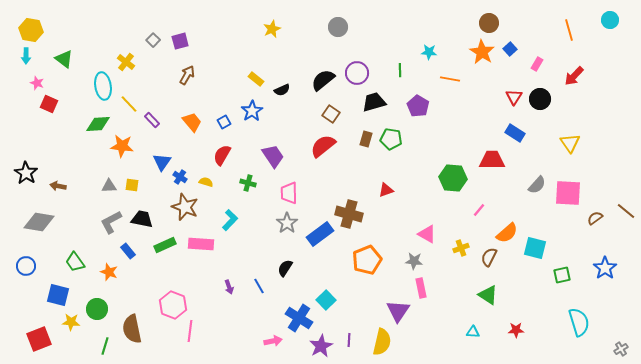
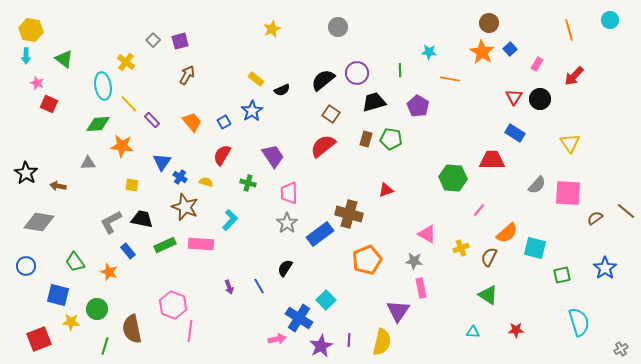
gray triangle at (109, 186): moved 21 px left, 23 px up
pink arrow at (273, 341): moved 4 px right, 2 px up
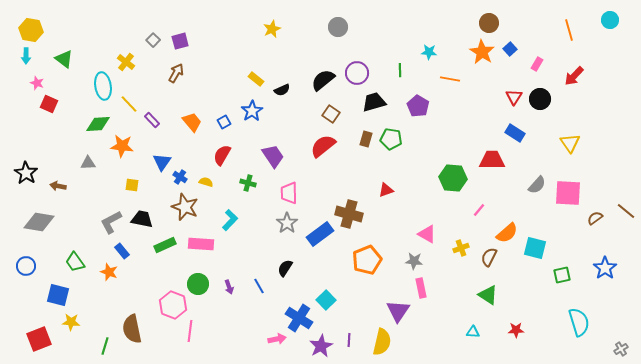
brown arrow at (187, 75): moved 11 px left, 2 px up
blue rectangle at (128, 251): moved 6 px left
green circle at (97, 309): moved 101 px right, 25 px up
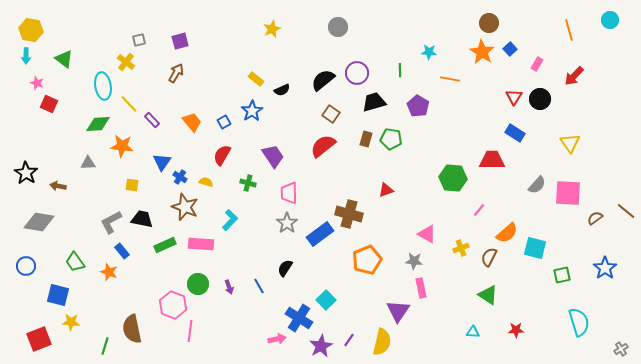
gray square at (153, 40): moved 14 px left; rotated 32 degrees clockwise
purple line at (349, 340): rotated 32 degrees clockwise
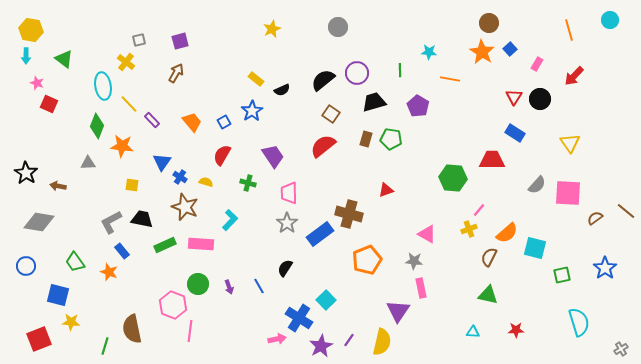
green diamond at (98, 124): moved 1 px left, 2 px down; rotated 65 degrees counterclockwise
yellow cross at (461, 248): moved 8 px right, 19 px up
green triangle at (488, 295): rotated 20 degrees counterclockwise
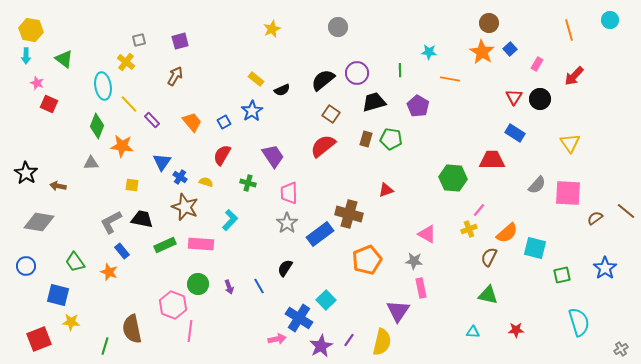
brown arrow at (176, 73): moved 1 px left, 3 px down
gray triangle at (88, 163): moved 3 px right
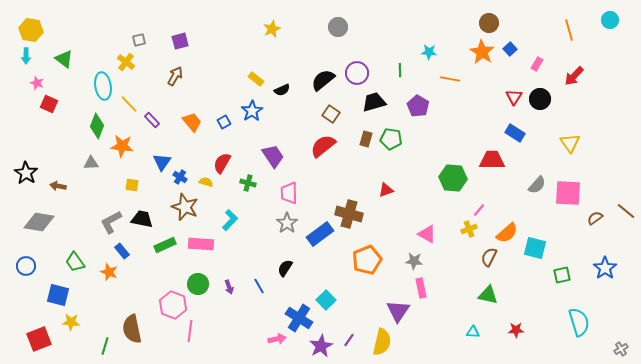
red semicircle at (222, 155): moved 8 px down
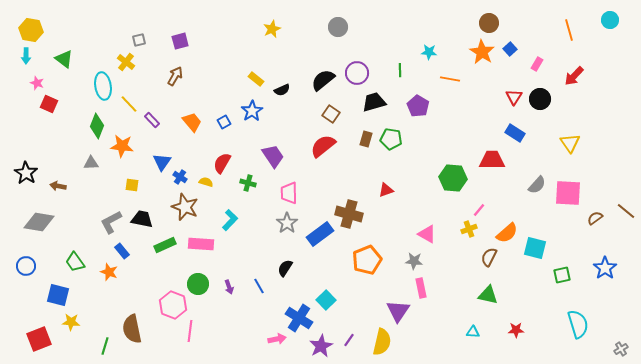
cyan semicircle at (579, 322): moved 1 px left, 2 px down
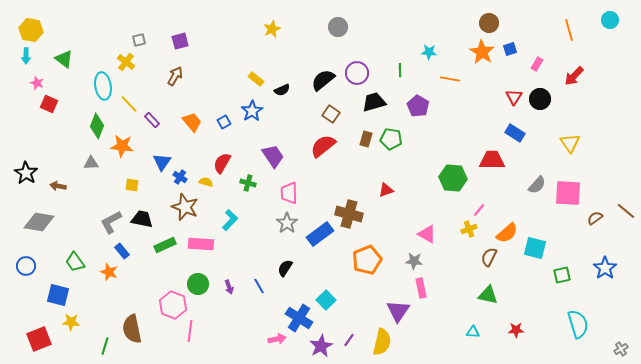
blue square at (510, 49): rotated 24 degrees clockwise
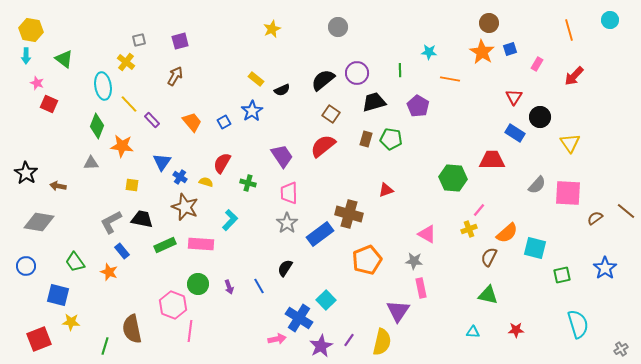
black circle at (540, 99): moved 18 px down
purple trapezoid at (273, 156): moved 9 px right
